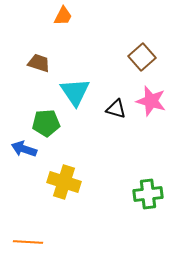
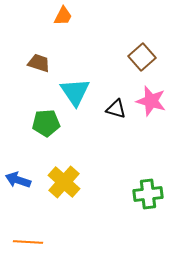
blue arrow: moved 6 px left, 31 px down
yellow cross: rotated 24 degrees clockwise
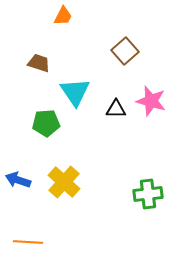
brown square: moved 17 px left, 6 px up
black triangle: rotated 15 degrees counterclockwise
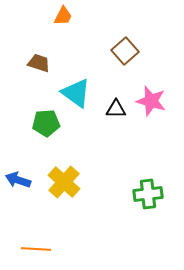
cyan triangle: moved 1 px right, 1 px down; rotated 20 degrees counterclockwise
orange line: moved 8 px right, 7 px down
